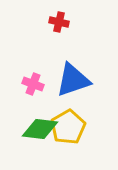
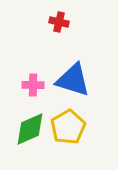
blue triangle: rotated 36 degrees clockwise
pink cross: moved 1 px down; rotated 20 degrees counterclockwise
green diamond: moved 10 px left; rotated 30 degrees counterclockwise
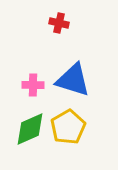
red cross: moved 1 px down
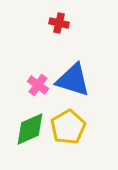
pink cross: moved 5 px right; rotated 35 degrees clockwise
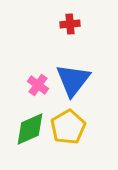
red cross: moved 11 px right, 1 px down; rotated 18 degrees counterclockwise
blue triangle: rotated 51 degrees clockwise
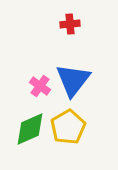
pink cross: moved 2 px right, 1 px down
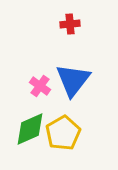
yellow pentagon: moved 5 px left, 6 px down
